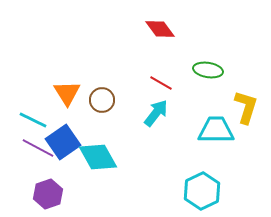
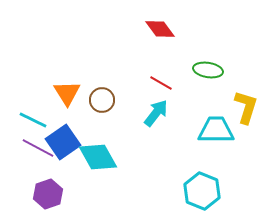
cyan hexagon: rotated 12 degrees counterclockwise
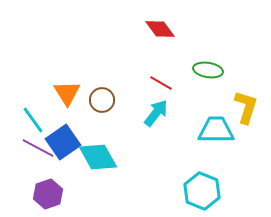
cyan line: rotated 28 degrees clockwise
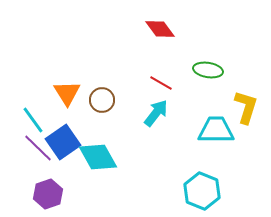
purple line: rotated 16 degrees clockwise
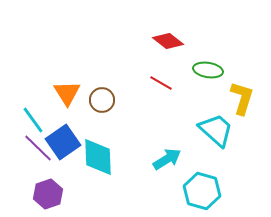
red diamond: moved 8 px right, 12 px down; rotated 16 degrees counterclockwise
yellow L-shape: moved 4 px left, 9 px up
cyan arrow: moved 11 px right, 46 px down; rotated 20 degrees clockwise
cyan trapezoid: rotated 42 degrees clockwise
cyan diamond: rotated 27 degrees clockwise
cyan hexagon: rotated 6 degrees counterclockwise
